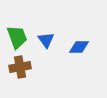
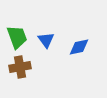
blue diamond: rotated 10 degrees counterclockwise
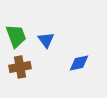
green trapezoid: moved 1 px left, 1 px up
blue diamond: moved 16 px down
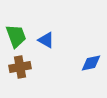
blue triangle: rotated 24 degrees counterclockwise
blue diamond: moved 12 px right
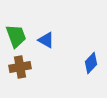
blue diamond: rotated 35 degrees counterclockwise
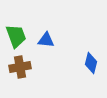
blue triangle: rotated 24 degrees counterclockwise
blue diamond: rotated 30 degrees counterclockwise
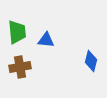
green trapezoid: moved 1 px right, 4 px up; rotated 15 degrees clockwise
blue diamond: moved 2 px up
